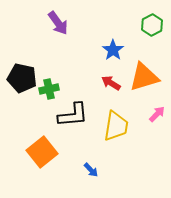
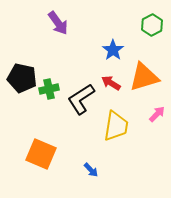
black L-shape: moved 8 px right, 16 px up; rotated 152 degrees clockwise
orange square: moved 1 px left, 2 px down; rotated 28 degrees counterclockwise
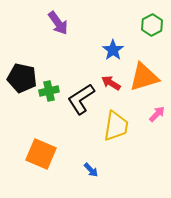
green cross: moved 2 px down
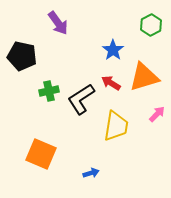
green hexagon: moved 1 px left
black pentagon: moved 22 px up
blue arrow: moved 3 px down; rotated 63 degrees counterclockwise
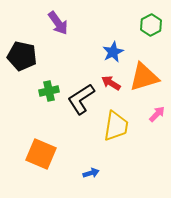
blue star: moved 2 px down; rotated 10 degrees clockwise
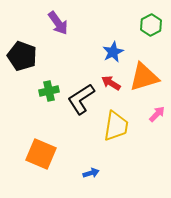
black pentagon: rotated 8 degrees clockwise
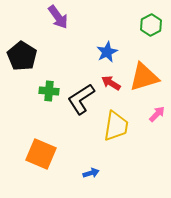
purple arrow: moved 6 px up
blue star: moved 6 px left
black pentagon: rotated 12 degrees clockwise
green cross: rotated 18 degrees clockwise
